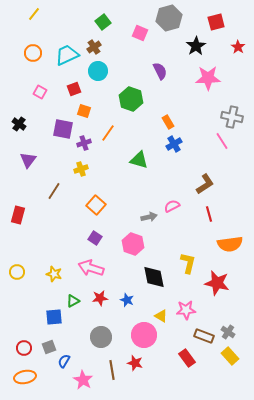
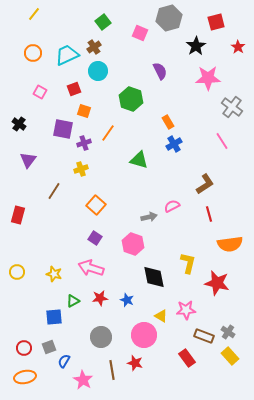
gray cross at (232, 117): moved 10 px up; rotated 25 degrees clockwise
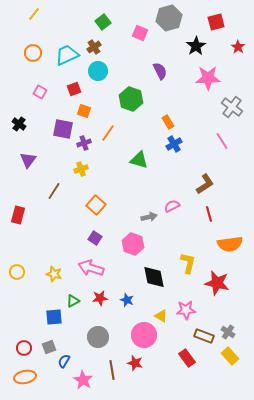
gray circle at (101, 337): moved 3 px left
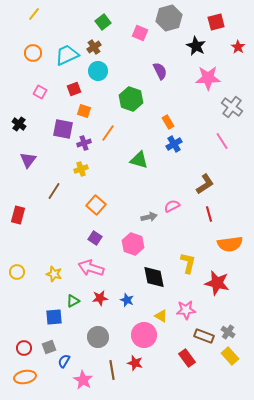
black star at (196, 46): rotated 12 degrees counterclockwise
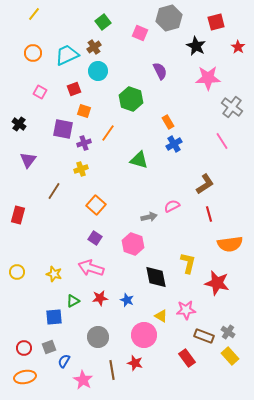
black diamond at (154, 277): moved 2 px right
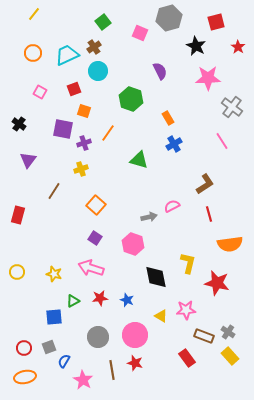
orange rectangle at (168, 122): moved 4 px up
pink circle at (144, 335): moved 9 px left
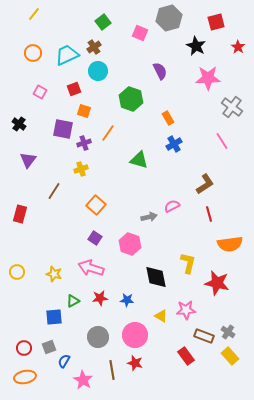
red rectangle at (18, 215): moved 2 px right, 1 px up
pink hexagon at (133, 244): moved 3 px left
blue star at (127, 300): rotated 16 degrees counterclockwise
red rectangle at (187, 358): moved 1 px left, 2 px up
